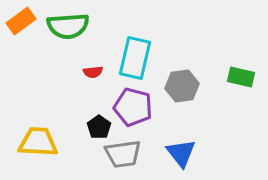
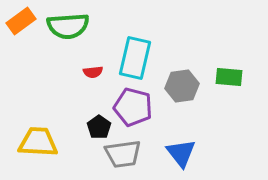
green rectangle: moved 12 px left; rotated 8 degrees counterclockwise
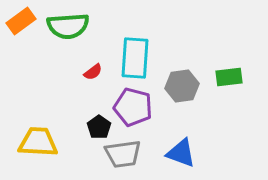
cyan rectangle: rotated 9 degrees counterclockwise
red semicircle: rotated 30 degrees counterclockwise
green rectangle: rotated 12 degrees counterclockwise
blue triangle: rotated 32 degrees counterclockwise
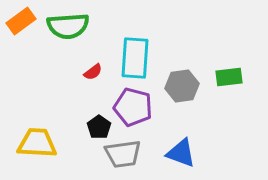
yellow trapezoid: moved 1 px left, 1 px down
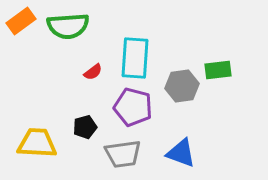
green rectangle: moved 11 px left, 7 px up
black pentagon: moved 14 px left; rotated 20 degrees clockwise
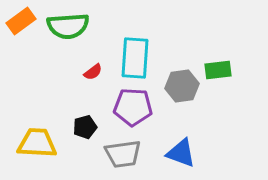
purple pentagon: rotated 12 degrees counterclockwise
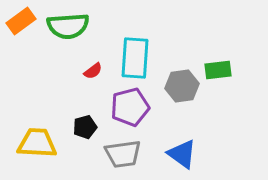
red semicircle: moved 1 px up
purple pentagon: moved 3 px left; rotated 18 degrees counterclockwise
blue triangle: moved 1 px right, 1 px down; rotated 16 degrees clockwise
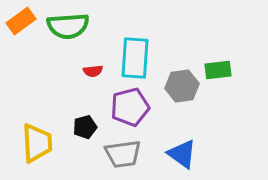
red semicircle: rotated 30 degrees clockwise
yellow trapezoid: rotated 84 degrees clockwise
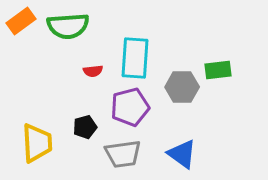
gray hexagon: moved 1 px down; rotated 8 degrees clockwise
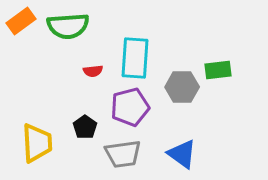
black pentagon: rotated 20 degrees counterclockwise
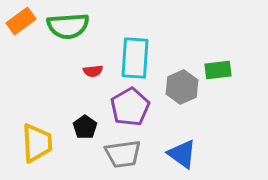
gray hexagon: rotated 24 degrees counterclockwise
purple pentagon: rotated 15 degrees counterclockwise
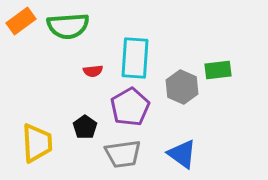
gray hexagon: rotated 12 degrees counterclockwise
